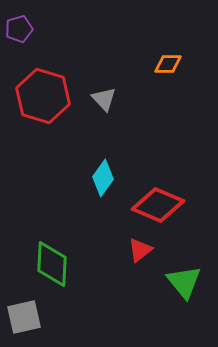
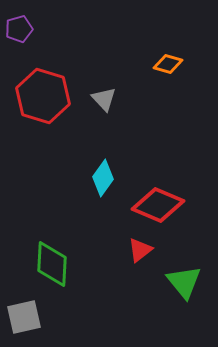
orange diamond: rotated 16 degrees clockwise
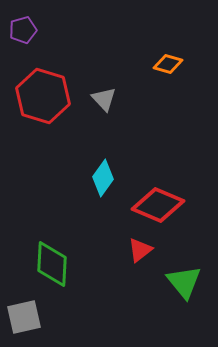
purple pentagon: moved 4 px right, 1 px down
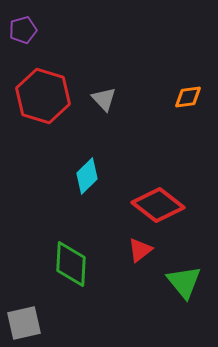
orange diamond: moved 20 px right, 33 px down; rotated 24 degrees counterclockwise
cyan diamond: moved 16 px left, 2 px up; rotated 9 degrees clockwise
red diamond: rotated 15 degrees clockwise
green diamond: moved 19 px right
gray square: moved 6 px down
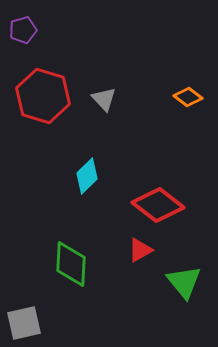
orange diamond: rotated 44 degrees clockwise
red triangle: rotated 8 degrees clockwise
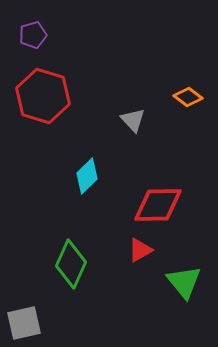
purple pentagon: moved 10 px right, 5 px down
gray triangle: moved 29 px right, 21 px down
red diamond: rotated 39 degrees counterclockwise
green diamond: rotated 21 degrees clockwise
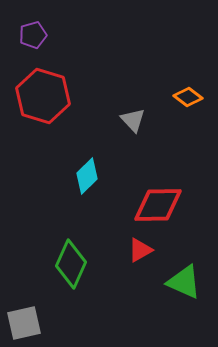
green triangle: rotated 27 degrees counterclockwise
